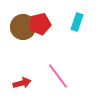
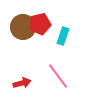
cyan rectangle: moved 14 px left, 14 px down
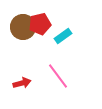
cyan rectangle: rotated 36 degrees clockwise
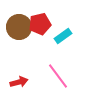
brown circle: moved 4 px left
red arrow: moved 3 px left, 1 px up
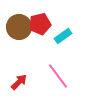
red arrow: rotated 30 degrees counterclockwise
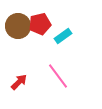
brown circle: moved 1 px left, 1 px up
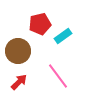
brown circle: moved 25 px down
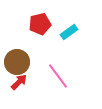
cyan rectangle: moved 6 px right, 4 px up
brown circle: moved 1 px left, 11 px down
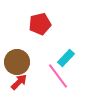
cyan rectangle: moved 3 px left, 26 px down; rotated 12 degrees counterclockwise
